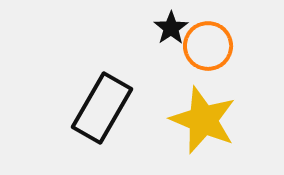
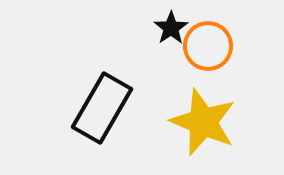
yellow star: moved 2 px down
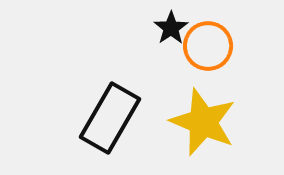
black rectangle: moved 8 px right, 10 px down
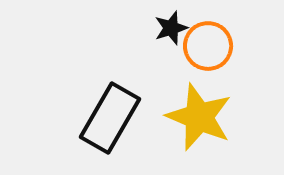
black star: rotated 16 degrees clockwise
yellow star: moved 4 px left, 5 px up
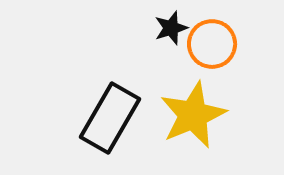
orange circle: moved 4 px right, 2 px up
yellow star: moved 6 px left, 2 px up; rotated 26 degrees clockwise
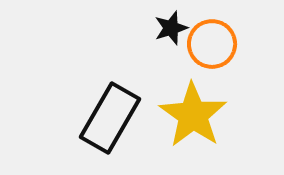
yellow star: rotated 14 degrees counterclockwise
